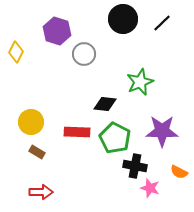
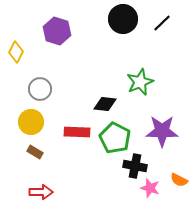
gray circle: moved 44 px left, 35 px down
brown rectangle: moved 2 px left
orange semicircle: moved 8 px down
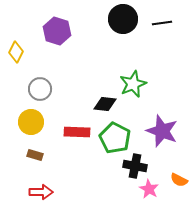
black line: rotated 36 degrees clockwise
green star: moved 7 px left, 2 px down
purple star: rotated 20 degrees clockwise
brown rectangle: moved 3 px down; rotated 14 degrees counterclockwise
pink star: moved 1 px left, 1 px down; rotated 12 degrees clockwise
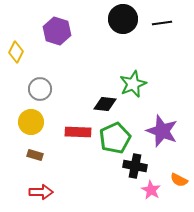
red rectangle: moved 1 px right
green pentagon: rotated 20 degrees clockwise
pink star: moved 2 px right, 1 px down
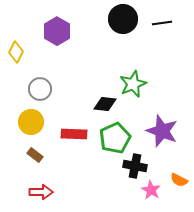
purple hexagon: rotated 12 degrees clockwise
red rectangle: moved 4 px left, 2 px down
brown rectangle: rotated 21 degrees clockwise
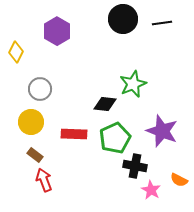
red arrow: moved 3 px right, 12 px up; rotated 110 degrees counterclockwise
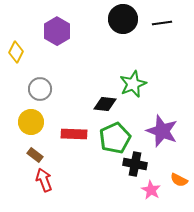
black cross: moved 2 px up
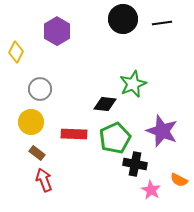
brown rectangle: moved 2 px right, 2 px up
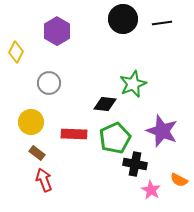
gray circle: moved 9 px right, 6 px up
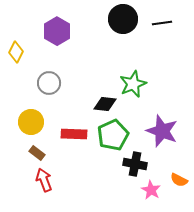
green pentagon: moved 2 px left, 3 px up
